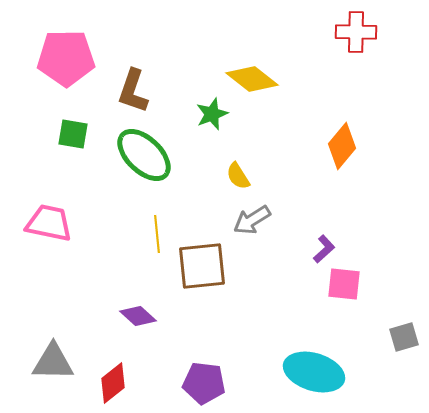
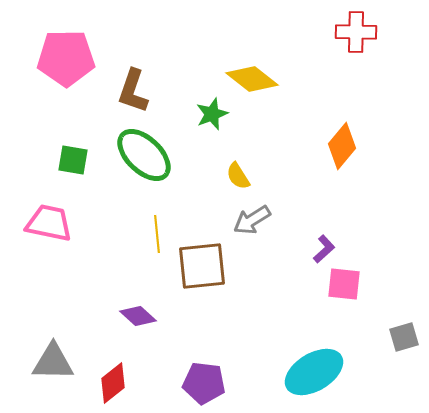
green square: moved 26 px down
cyan ellipse: rotated 48 degrees counterclockwise
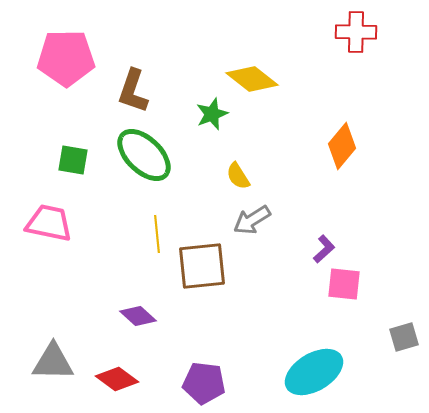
red diamond: moved 4 px right, 4 px up; rotated 75 degrees clockwise
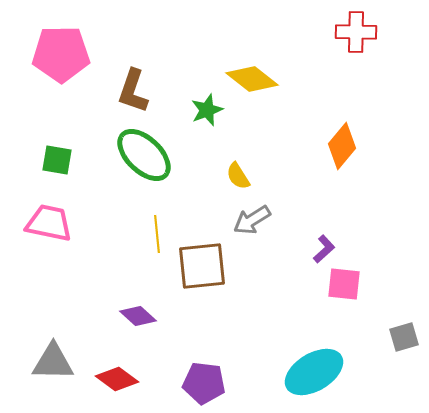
pink pentagon: moved 5 px left, 4 px up
green star: moved 5 px left, 4 px up
green square: moved 16 px left
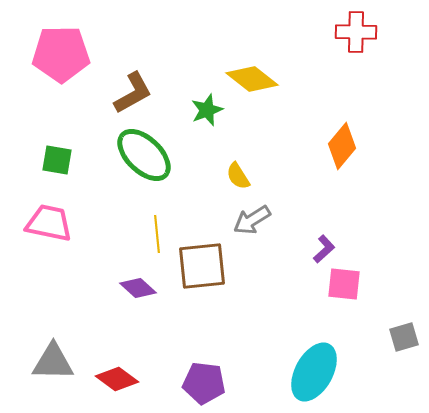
brown L-shape: moved 2 px down; rotated 138 degrees counterclockwise
purple diamond: moved 28 px up
cyan ellipse: rotated 30 degrees counterclockwise
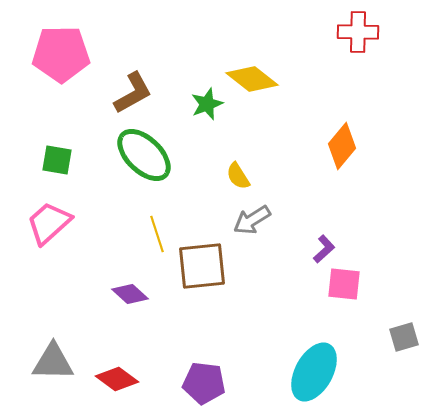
red cross: moved 2 px right
green star: moved 6 px up
pink trapezoid: rotated 54 degrees counterclockwise
yellow line: rotated 12 degrees counterclockwise
purple diamond: moved 8 px left, 6 px down
